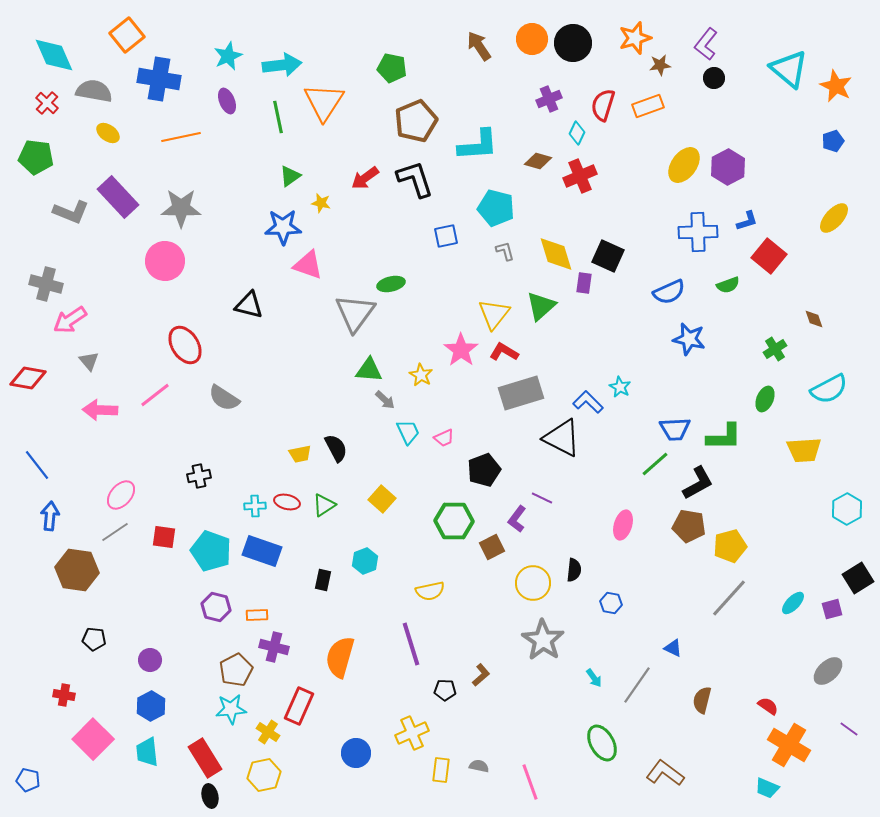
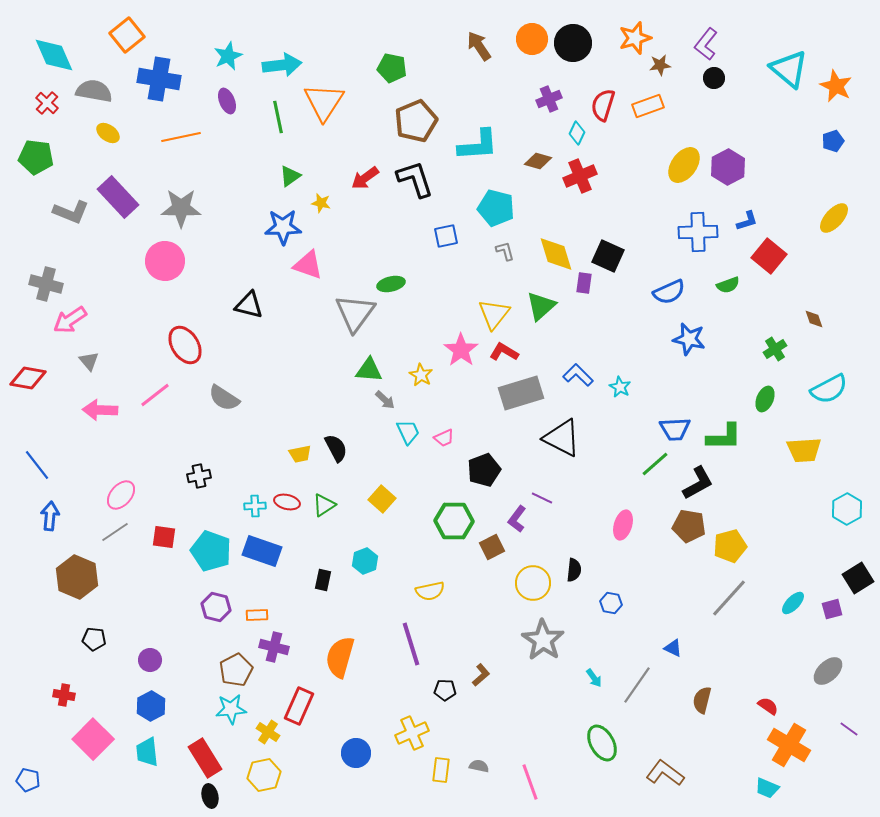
blue L-shape at (588, 402): moved 10 px left, 27 px up
brown hexagon at (77, 570): moved 7 px down; rotated 15 degrees clockwise
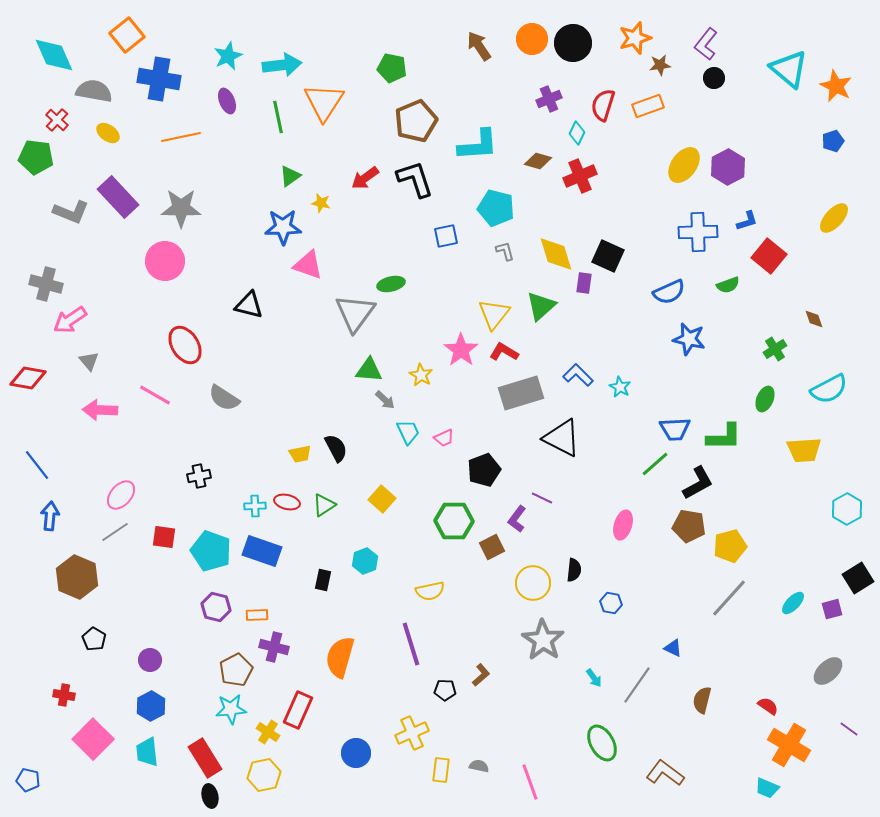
red cross at (47, 103): moved 10 px right, 17 px down
pink line at (155, 395): rotated 68 degrees clockwise
black pentagon at (94, 639): rotated 25 degrees clockwise
red rectangle at (299, 706): moved 1 px left, 4 px down
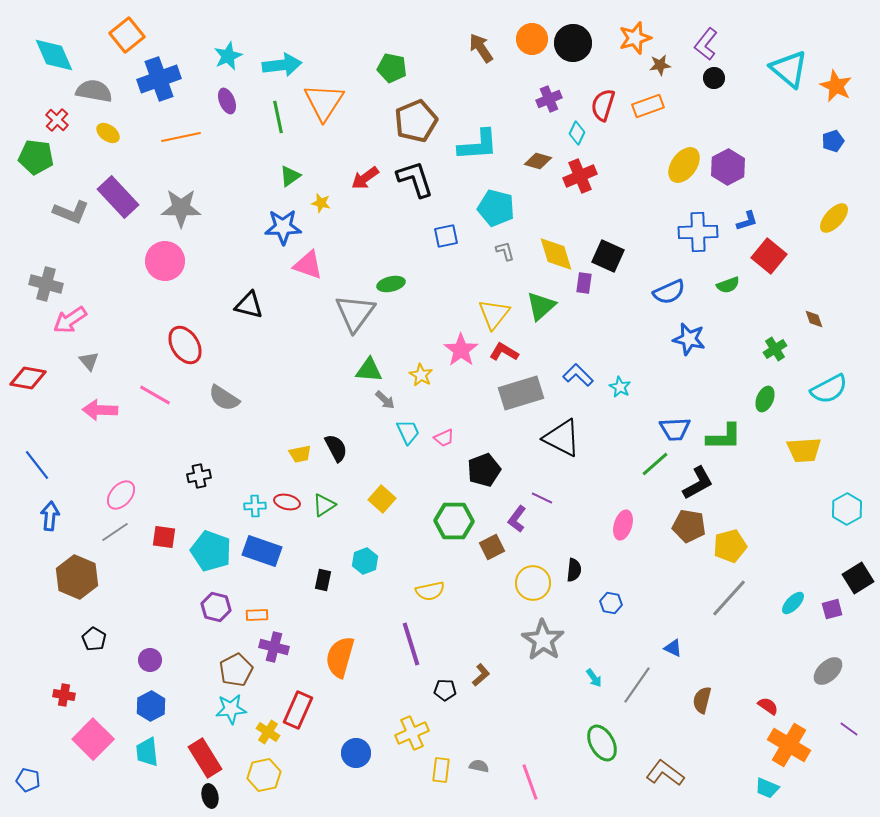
brown arrow at (479, 46): moved 2 px right, 2 px down
blue cross at (159, 79): rotated 30 degrees counterclockwise
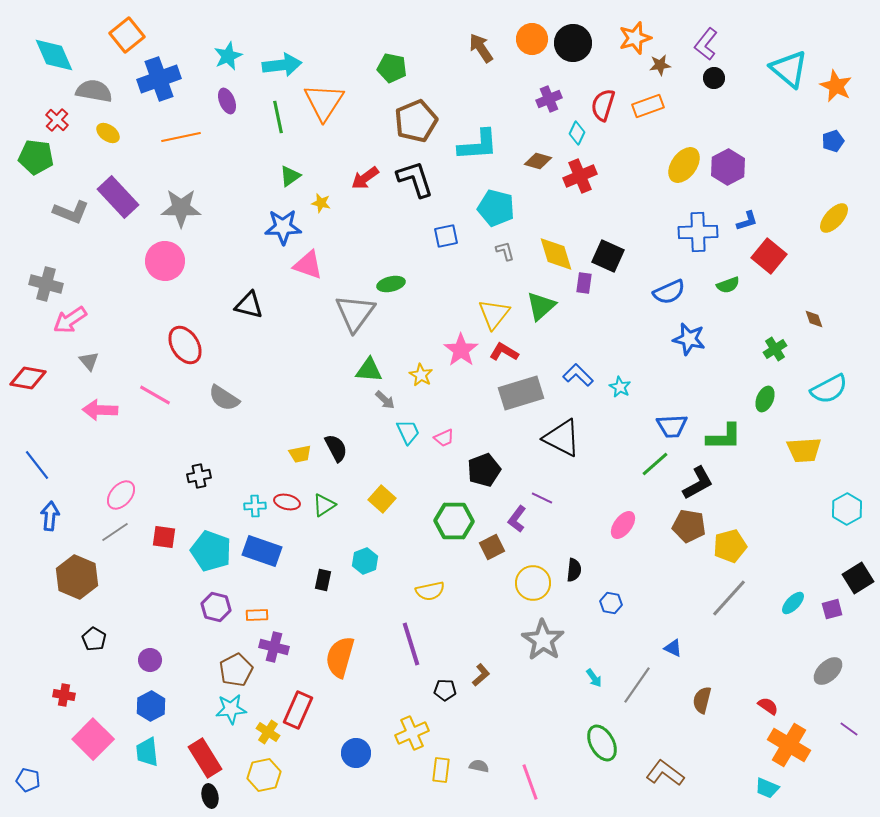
blue trapezoid at (675, 429): moved 3 px left, 3 px up
pink ellipse at (623, 525): rotated 20 degrees clockwise
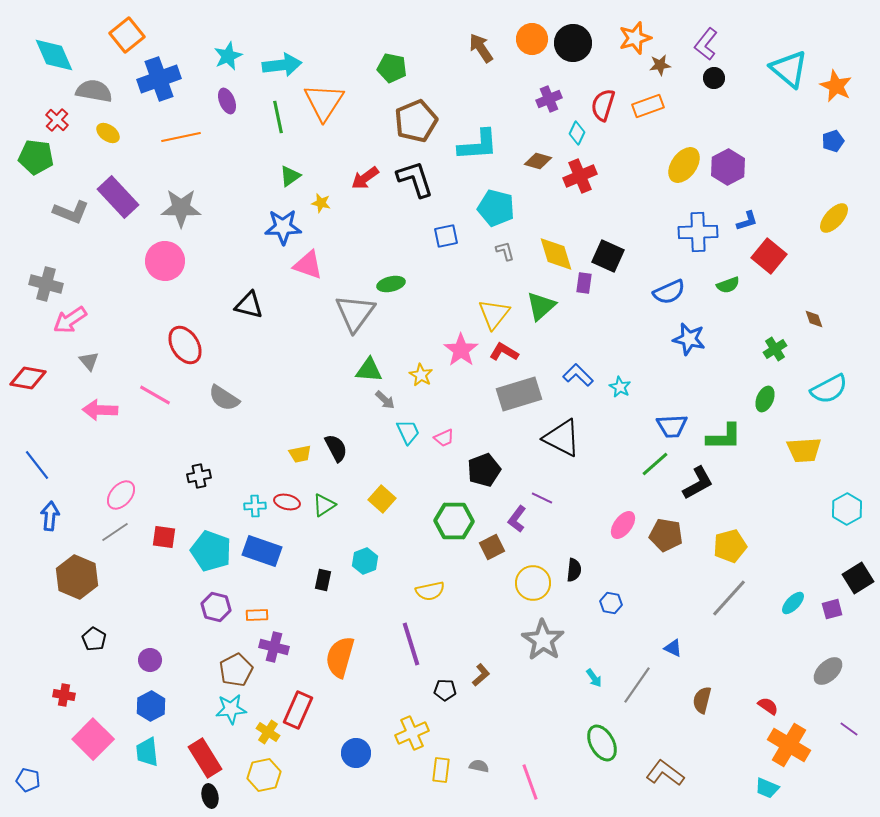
gray rectangle at (521, 393): moved 2 px left, 1 px down
brown pentagon at (689, 526): moved 23 px left, 9 px down
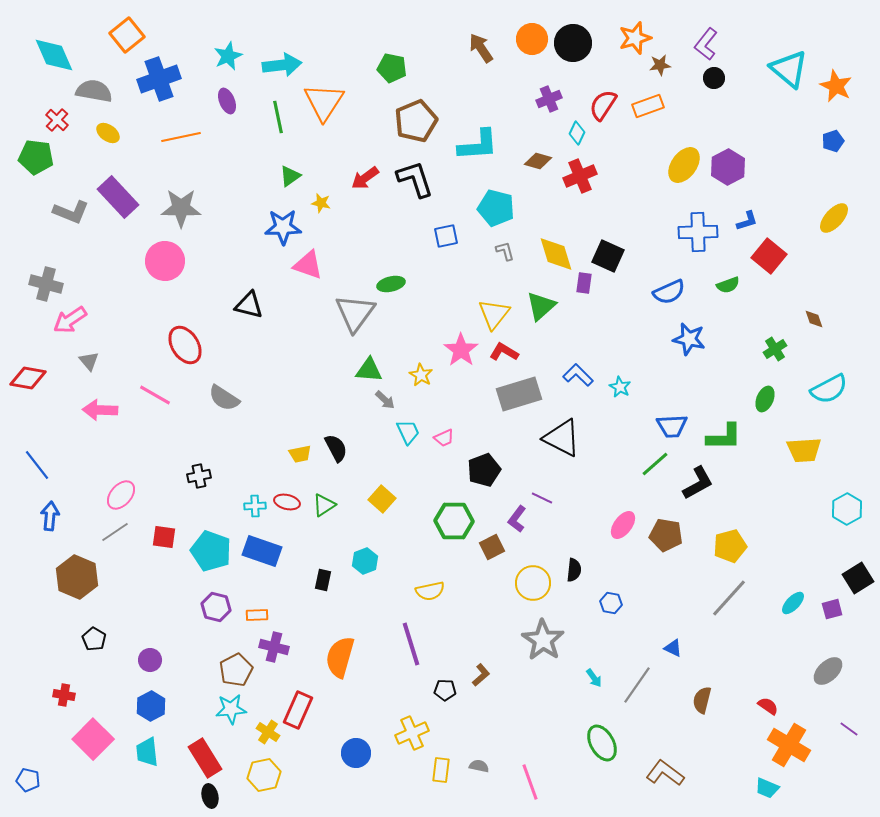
red semicircle at (603, 105): rotated 16 degrees clockwise
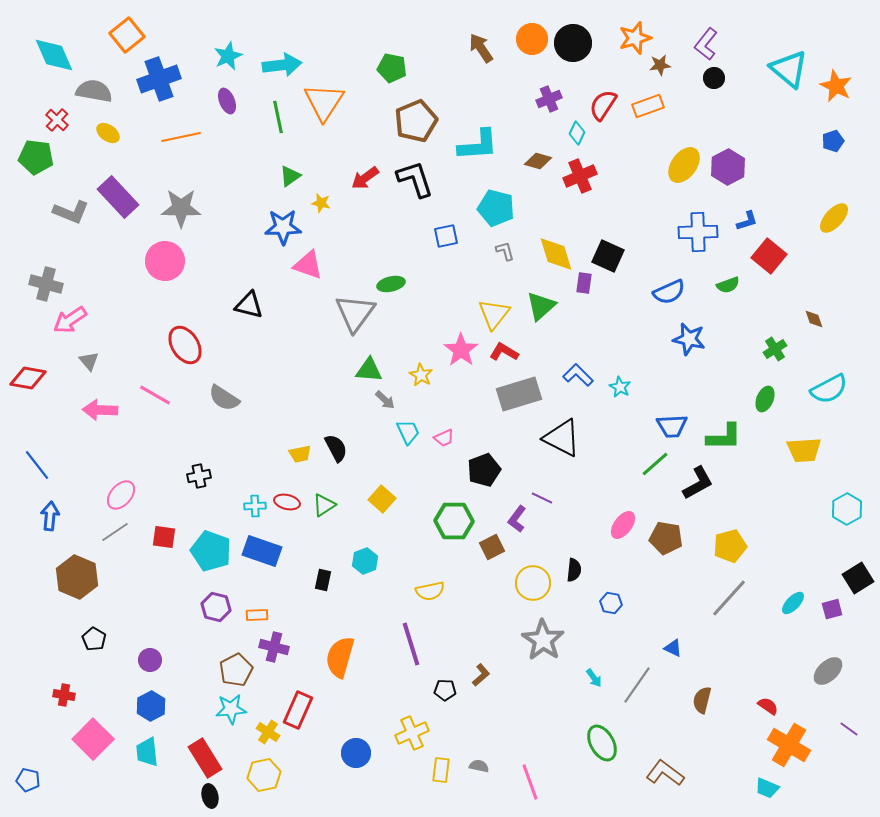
brown pentagon at (666, 535): moved 3 px down
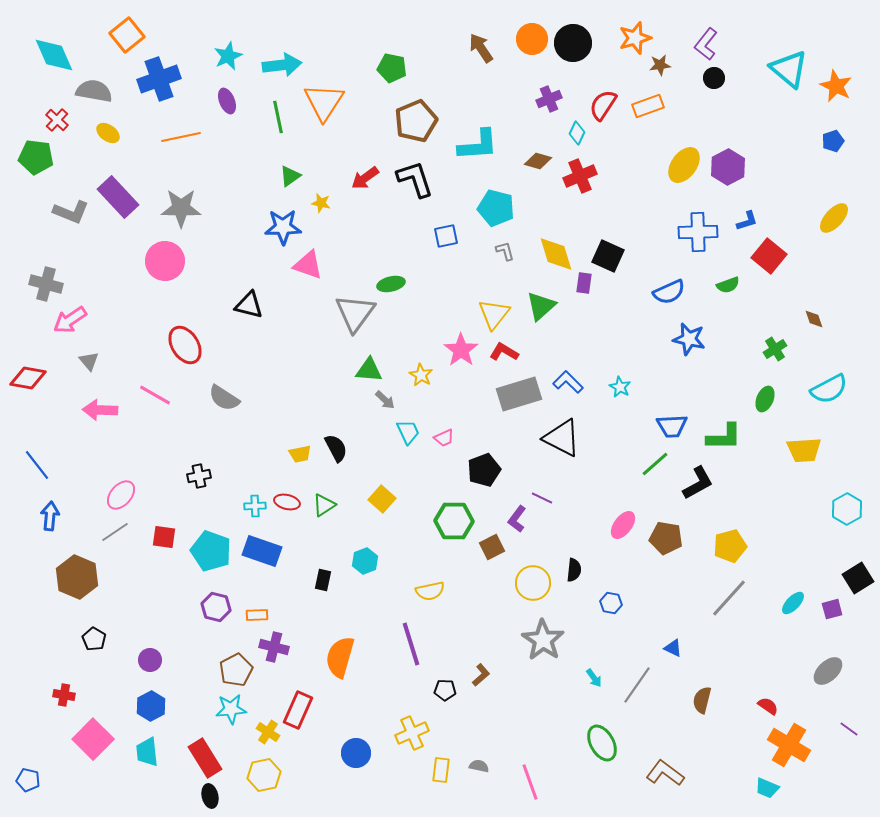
blue L-shape at (578, 375): moved 10 px left, 7 px down
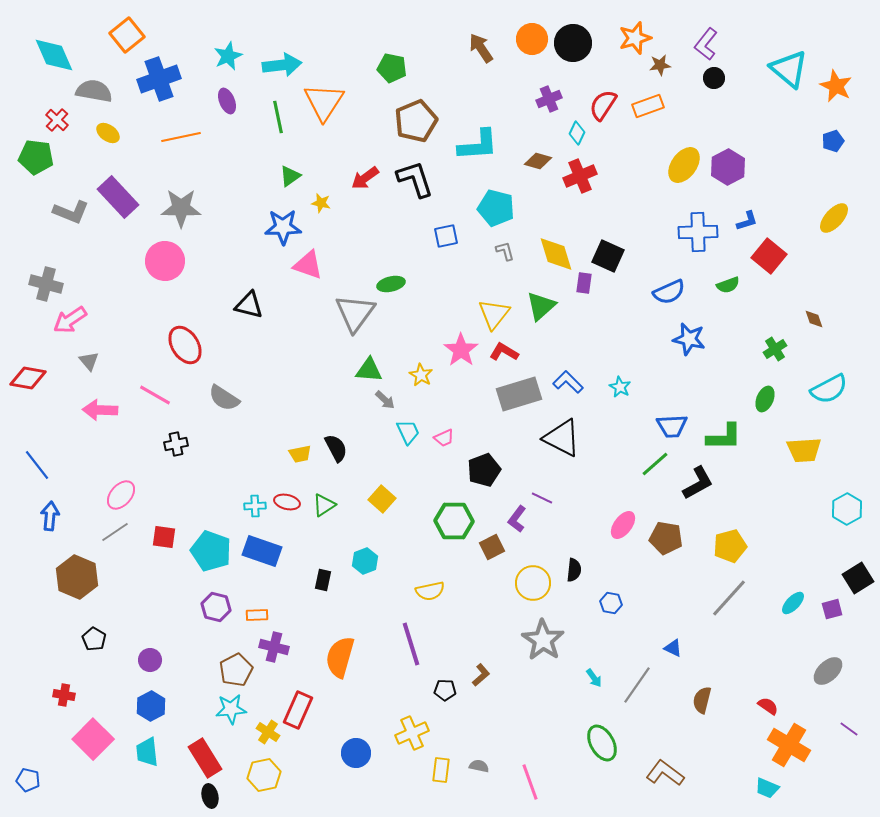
black cross at (199, 476): moved 23 px left, 32 px up
